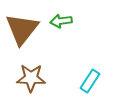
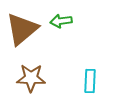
brown triangle: rotated 12 degrees clockwise
cyan rectangle: rotated 30 degrees counterclockwise
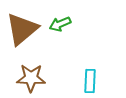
green arrow: moved 1 px left, 3 px down; rotated 15 degrees counterclockwise
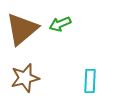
brown star: moved 6 px left; rotated 16 degrees counterclockwise
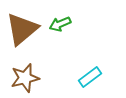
cyan rectangle: moved 4 px up; rotated 50 degrees clockwise
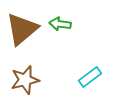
green arrow: rotated 30 degrees clockwise
brown star: moved 2 px down
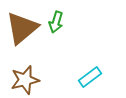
green arrow: moved 4 px left, 2 px up; rotated 80 degrees counterclockwise
brown triangle: moved 1 px up
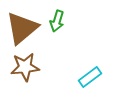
green arrow: moved 1 px right, 1 px up
brown star: moved 13 px up; rotated 8 degrees clockwise
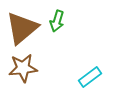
brown star: moved 2 px left, 1 px down
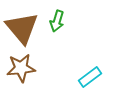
brown triangle: rotated 30 degrees counterclockwise
brown star: moved 2 px left
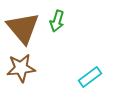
brown triangle: moved 1 px right
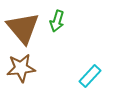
cyan rectangle: moved 1 px up; rotated 10 degrees counterclockwise
